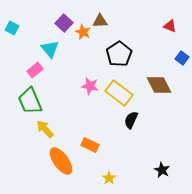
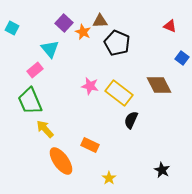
black pentagon: moved 2 px left, 11 px up; rotated 15 degrees counterclockwise
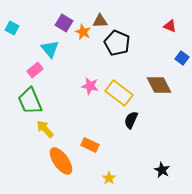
purple square: rotated 12 degrees counterclockwise
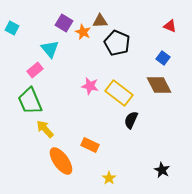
blue square: moved 19 px left
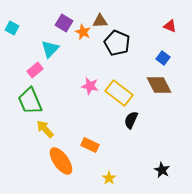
cyan triangle: rotated 24 degrees clockwise
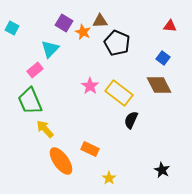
red triangle: rotated 16 degrees counterclockwise
pink star: rotated 24 degrees clockwise
orange rectangle: moved 4 px down
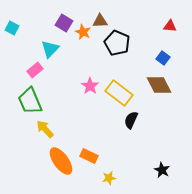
orange rectangle: moved 1 px left, 7 px down
yellow star: rotated 24 degrees clockwise
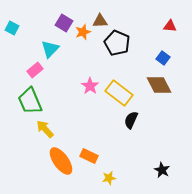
orange star: rotated 28 degrees clockwise
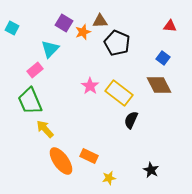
black star: moved 11 px left
